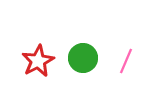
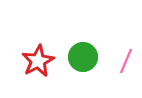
green circle: moved 1 px up
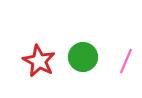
red star: moved 1 px right; rotated 16 degrees counterclockwise
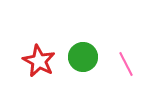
pink line: moved 3 px down; rotated 50 degrees counterclockwise
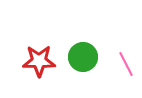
red star: rotated 28 degrees counterclockwise
